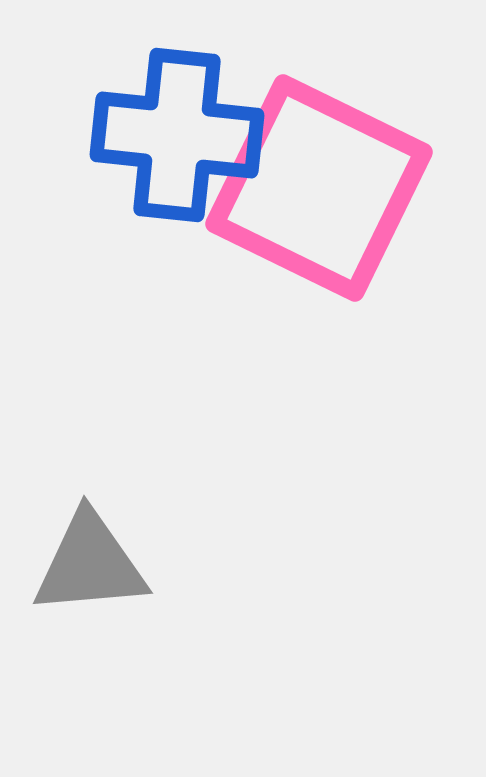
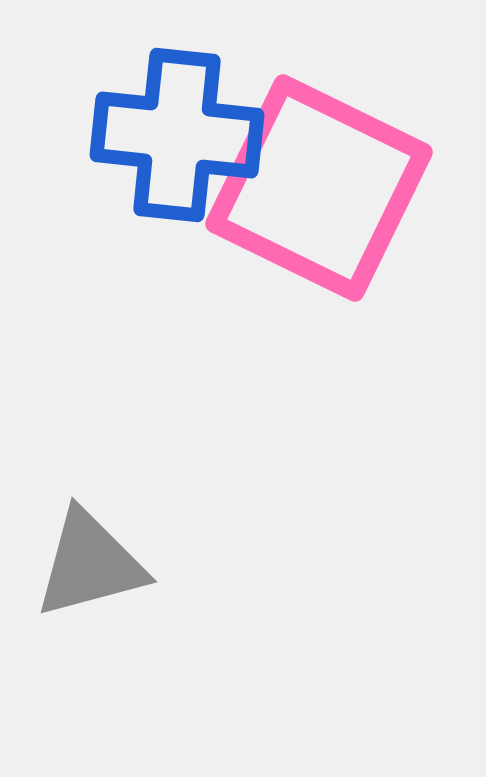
gray triangle: rotated 10 degrees counterclockwise
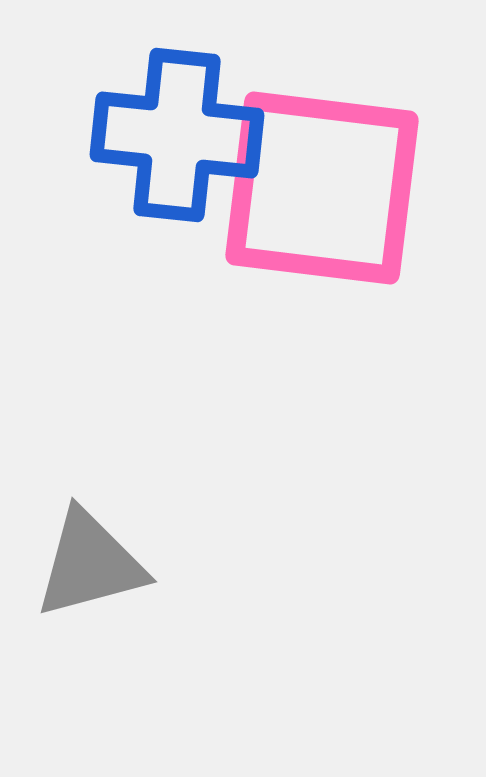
pink square: moved 3 px right; rotated 19 degrees counterclockwise
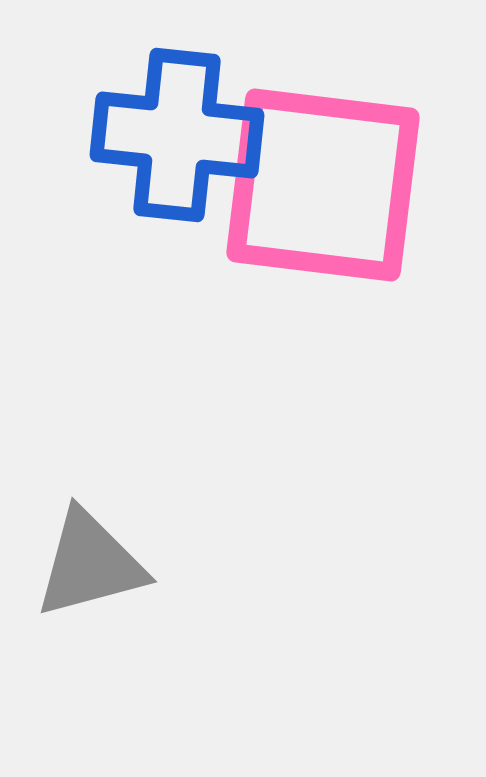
pink square: moved 1 px right, 3 px up
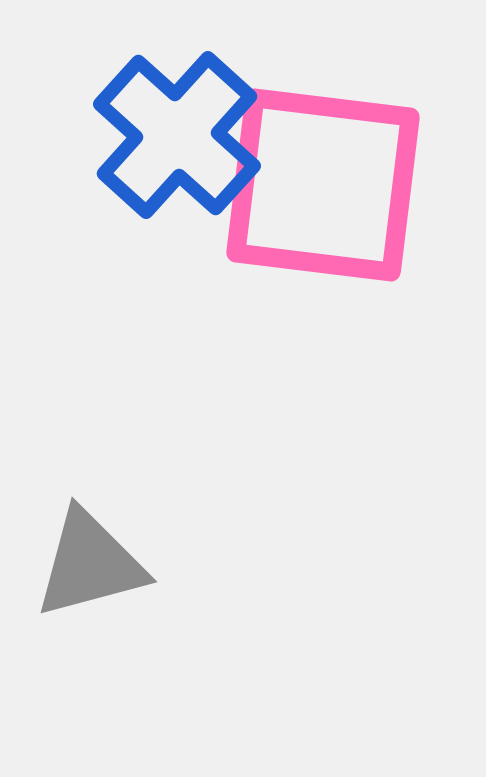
blue cross: rotated 36 degrees clockwise
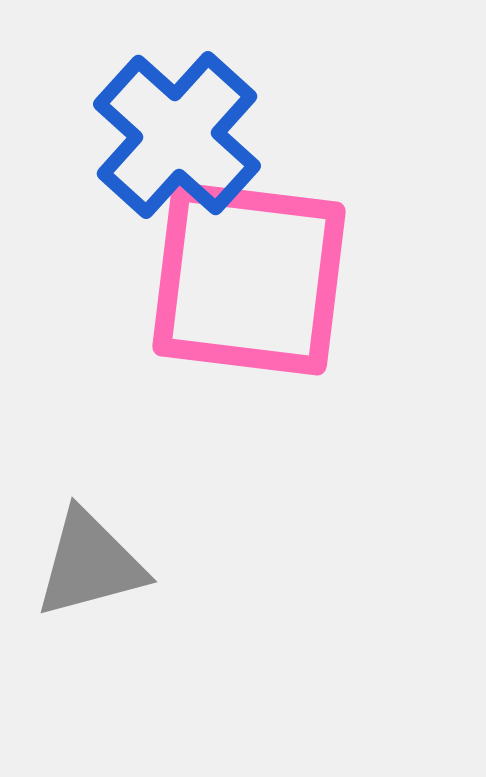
pink square: moved 74 px left, 94 px down
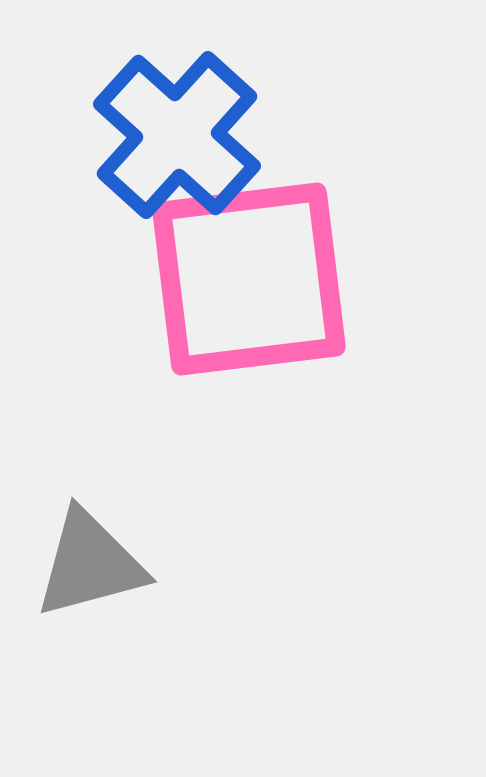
pink square: rotated 14 degrees counterclockwise
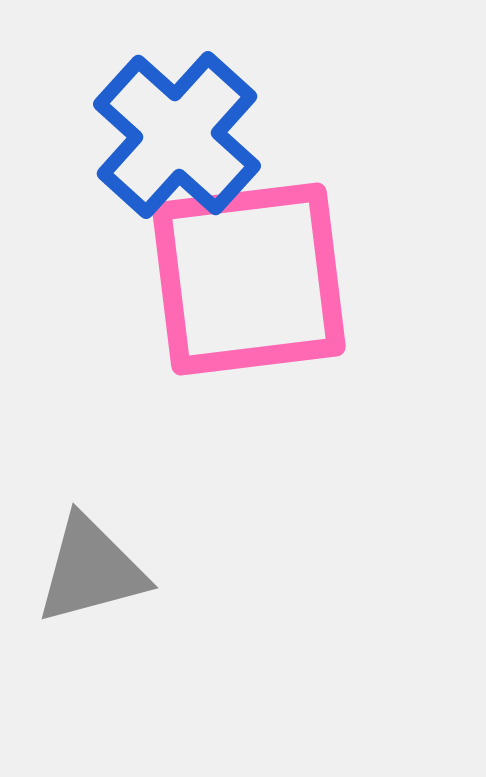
gray triangle: moved 1 px right, 6 px down
